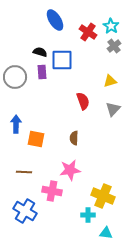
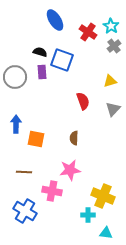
blue square: rotated 20 degrees clockwise
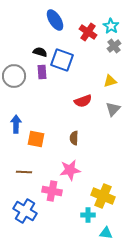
gray circle: moved 1 px left, 1 px up
red semicircle: rotated 90 degrees clockwise
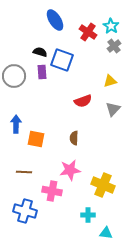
yellow cross: moved 11 px up
blue cross: rotated 15 degrees counterclockwise
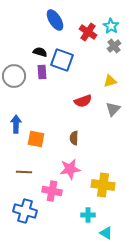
pink star: moved 1 px up
yellow cross: rotated 15 degrees counterclockwise
cyan triangle: rotated 24 degrees clockwise
